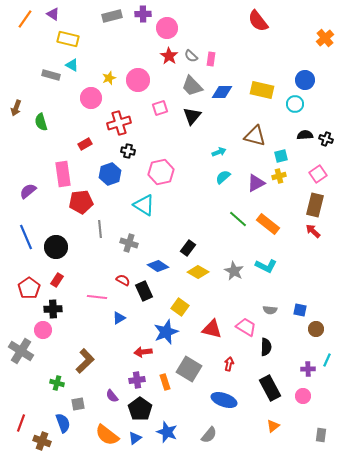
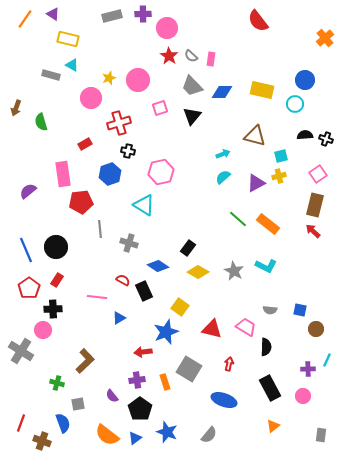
cyan arrow at (219, 152): moved 4 px right, 2 px down
blue line at (26, 237): moved 13 px down
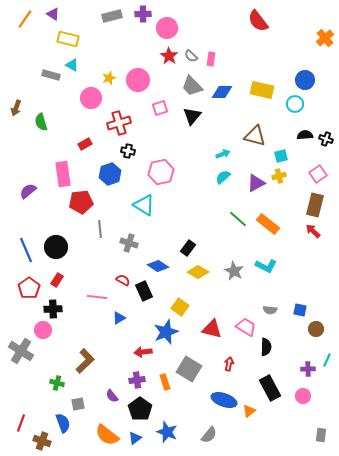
orange triangle at (273, 426): moved 24 px left, 15 px up
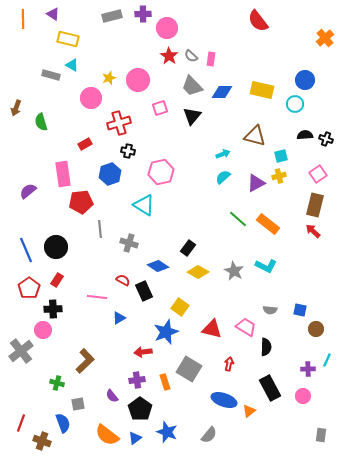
orange line at (25, 19): moved 2 px left; rotated 36 degrees counterclockwise
gray cross at (21, 351): rotated 20 degrees clockwise
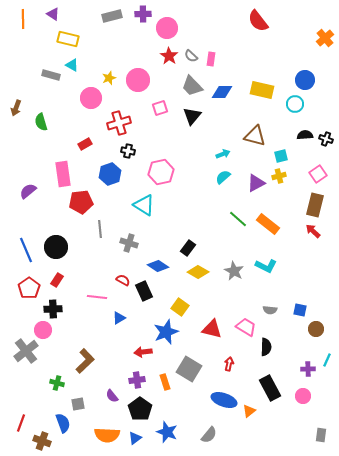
gray cross at (21, 351): moved 5 px right
orange semicircle at (107, 435): rotated 35 degrees counterclockwise
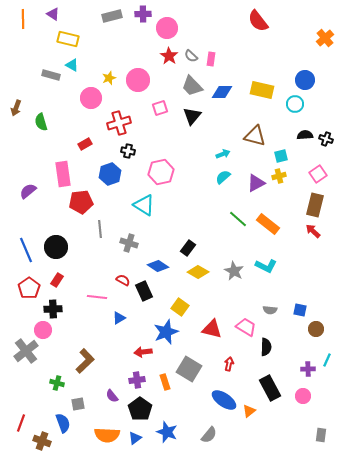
blue ellipse at (224, 400): rotated 15 degrees clockwise
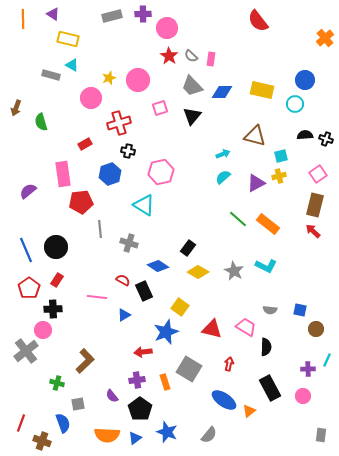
blue triangle at (119, 318): moved 5 px right, 3 px up
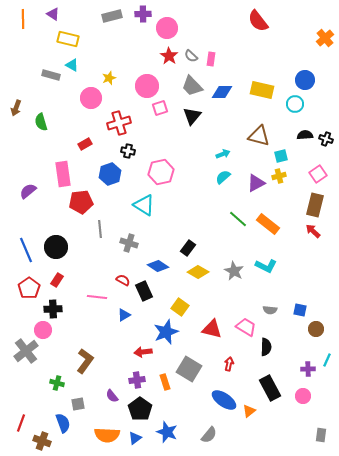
pink circle at (138, 80): moved 9 px right, 6 px down
brown triangle at (255, 136): moved 4 px right
brown L-shape at (85, 361): rotated 10 degrees counterclockwise
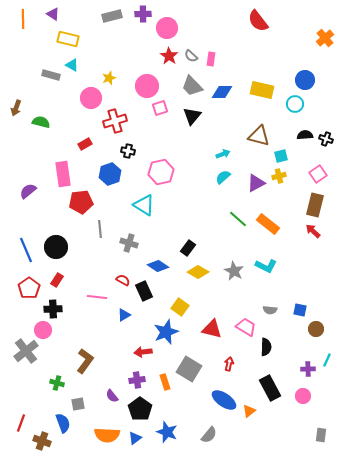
green semicircle at (41, 122): rotated 120 degrees clockwise
red cross at (119, 123): moved 4 px left, 2 px up
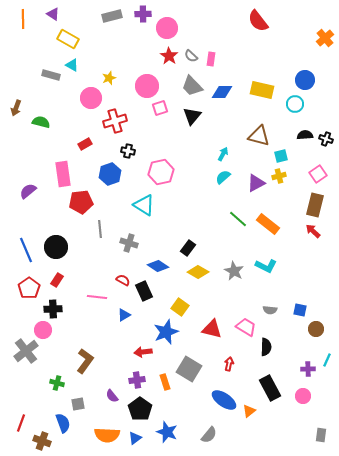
yellow rectangle at (68, 39): rotated 15 degrees clockwise
cyan arrow at (223, 154): rotated 40 degrees counterclockwise
